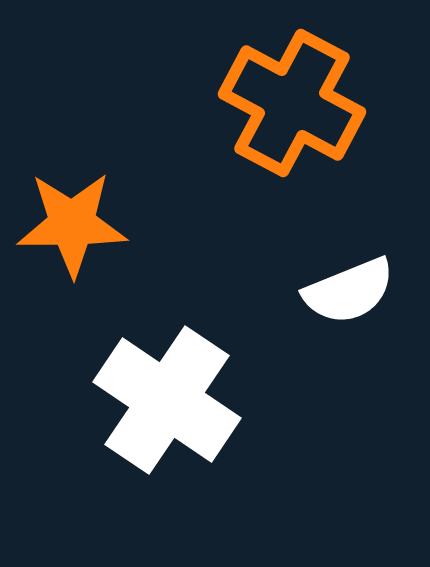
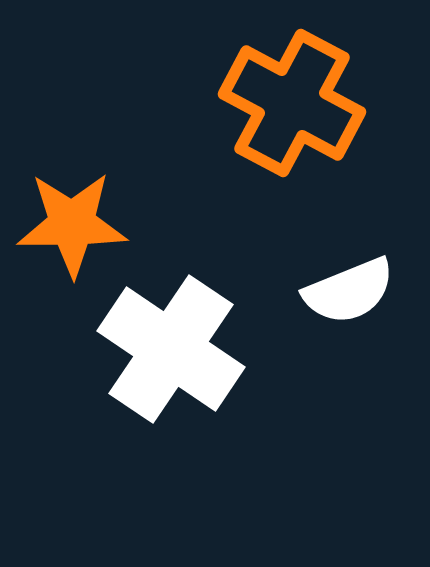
white cross: moved 4 px right, 51 px up
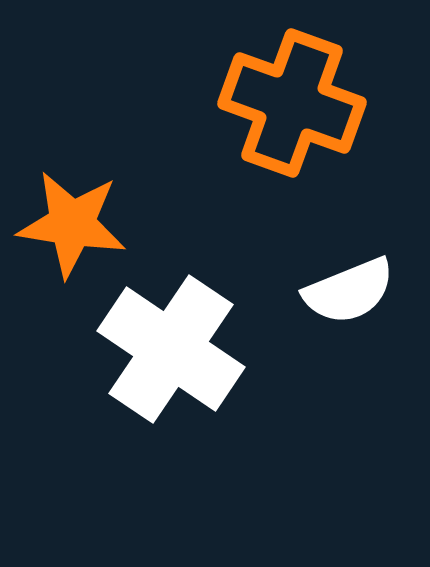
orange cross: rotated 8 degrees counterclockwise
orange star: rotated 9 degrees clockwise
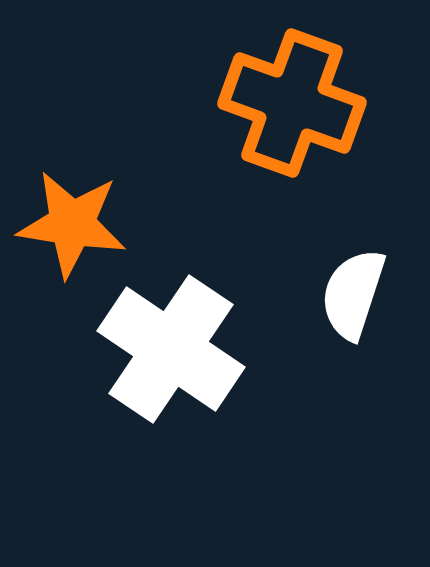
white semicircle: moved 4 px right, 3 px down; rotated 130 degrees clockwise
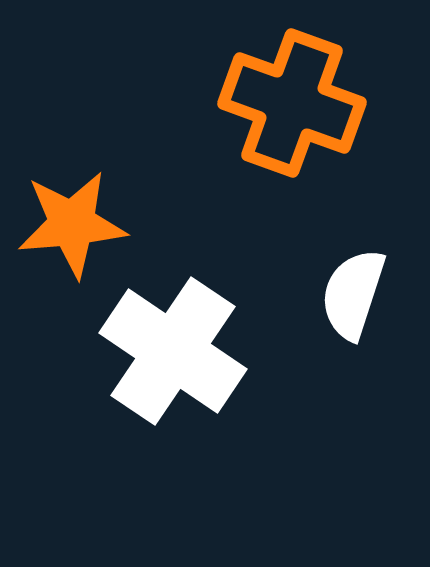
orange star: rotated 14 degrees counterclockwise
white cross: moved 2 px right, 2 px down
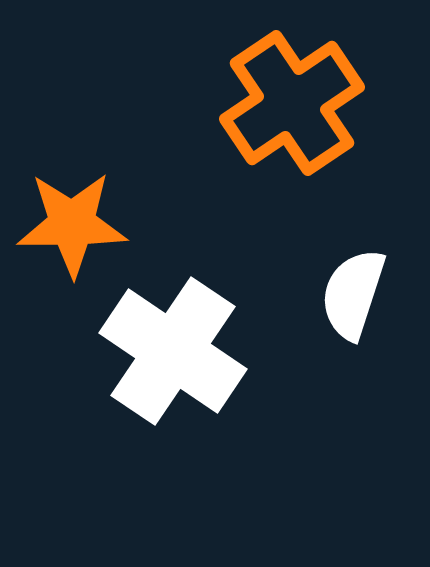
orange cross: rotated 36 degrees clockwise
orange star: rotated 5 degrees clockwise
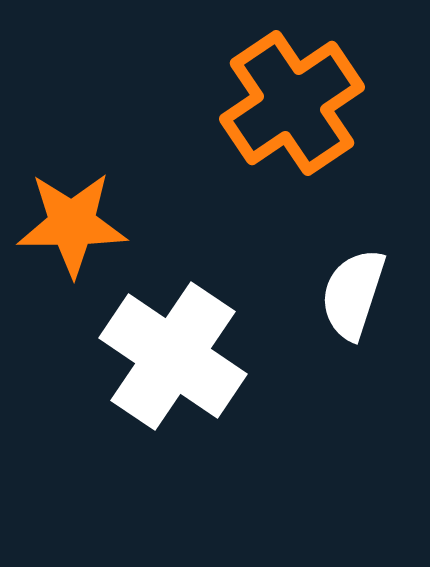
white cross: moved 5 px down
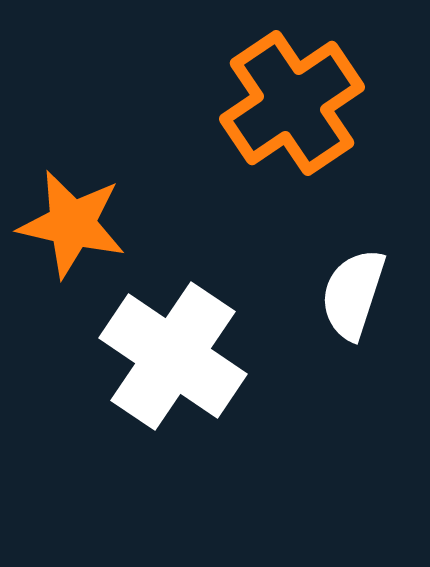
orange star: rotated 13 degrees clockwise
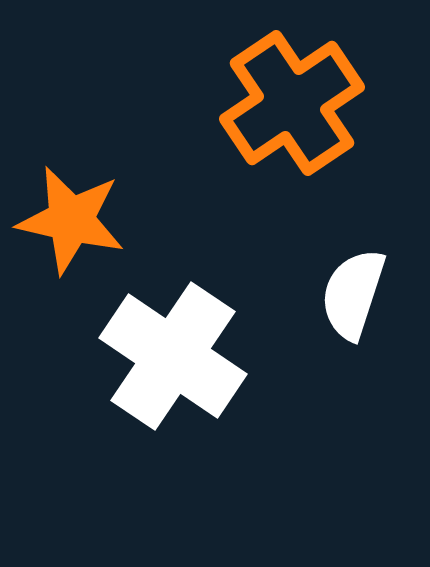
orange star: moved 1 px left, 4 px up
